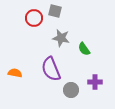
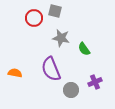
purple cross: rotated 24 degrees counterclockwise
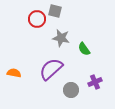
red circle: moved 3 px right, 1 px down
purple semicircle: rotated 70 degrees clockwise
orange semicircle: moved 1 px left
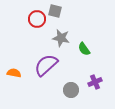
purple semicircle: moved 5 px left, 4 px up
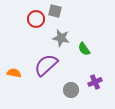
red circle: moved 1 px left
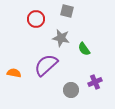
gray square: moved 12 px right
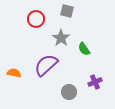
gray star: rotated 24 degrees clockwise
gray circle: moved 2 px left, 2 px down
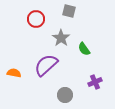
gray square: moved 2 px right
gray circle: moved 4 px left, 3 px down
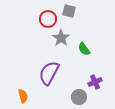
red circle: moved 12 px right
purple semicircle: moved 3 px right, 8 px down; rotated 20 degrees counterclockwise
orange semicircle: moved 9 px right, 23 px down; rotated 64 degrees clockwise
gray circle: moved 14 px right, 2 px down
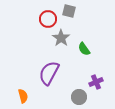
purple cross: moved 1 px right
